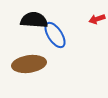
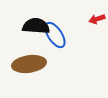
black semicircle: moved 2 px right, 6 px down
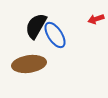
red arrow: moved 1 px left
black semicircle: rotated 64 degrees counterclockwise
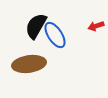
red arrow: moved 7 px down
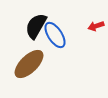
brown ellipse: rotated 36 degrees counterclockwise
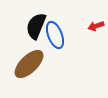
black semicircle: rotated 8 degrees counterclockwise
blue ellipse: rotated 12 degrees clockwise
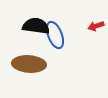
black semicircle: rotated 76 degrees clockwise
brown ellipse: rotated 48 degrees clockwise
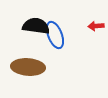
red arrow: rotated 14 degrees clockwise
brown ellipse: moved 1 px left, 3 px down
